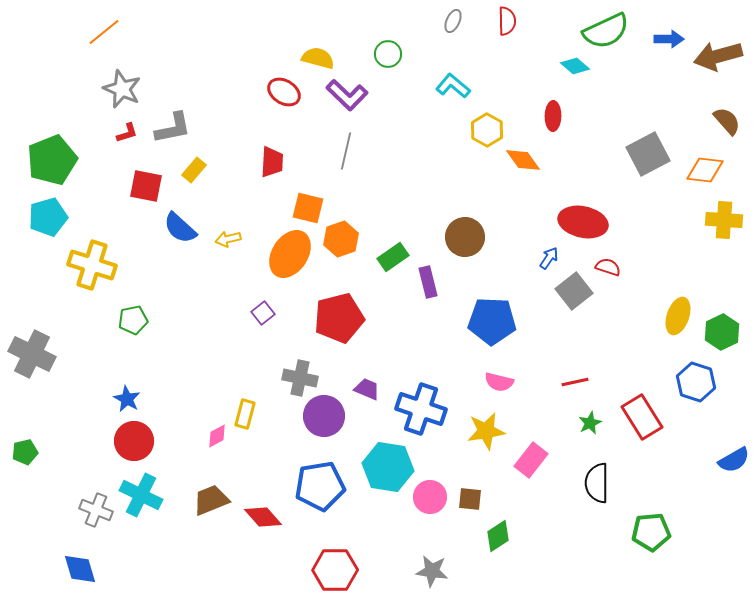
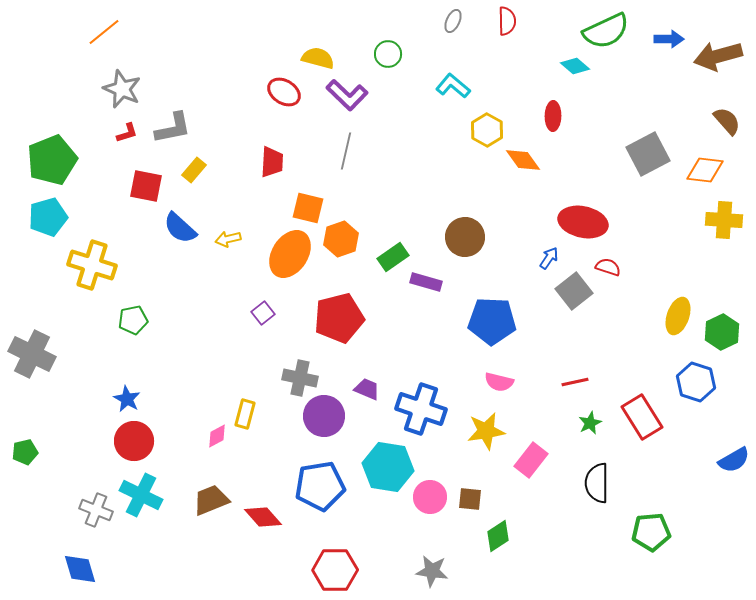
purple rectangle at (428, 282): moved 2 px left; rotated 60 degrees counterclockwise
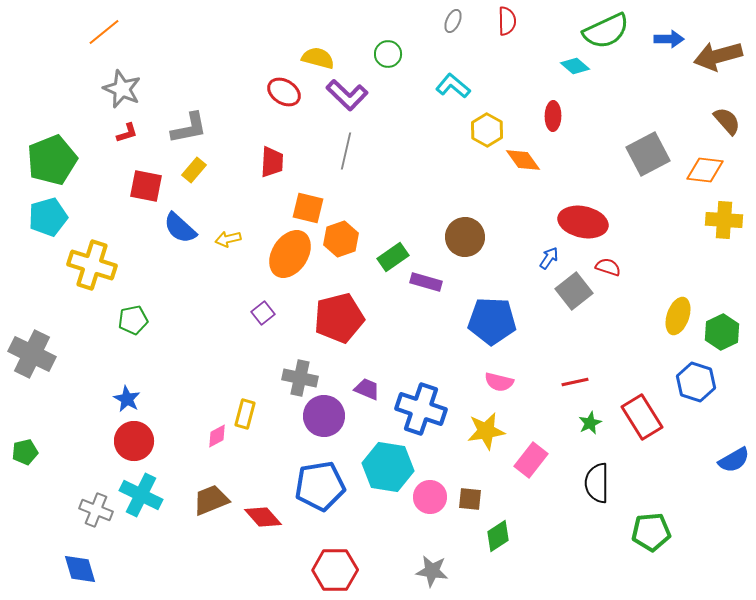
gray L-shape at (173, 128): moved 16 px right
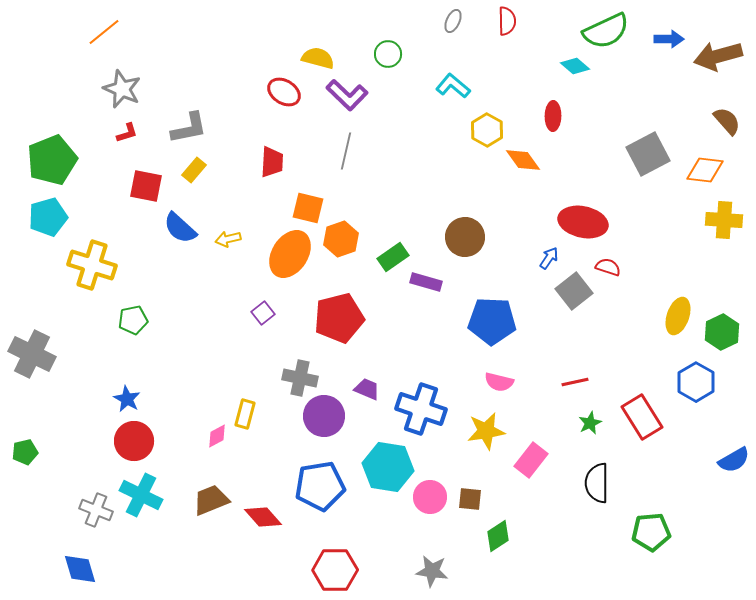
blue hexagon at (696, 382): rotated 12 degrees clockwise
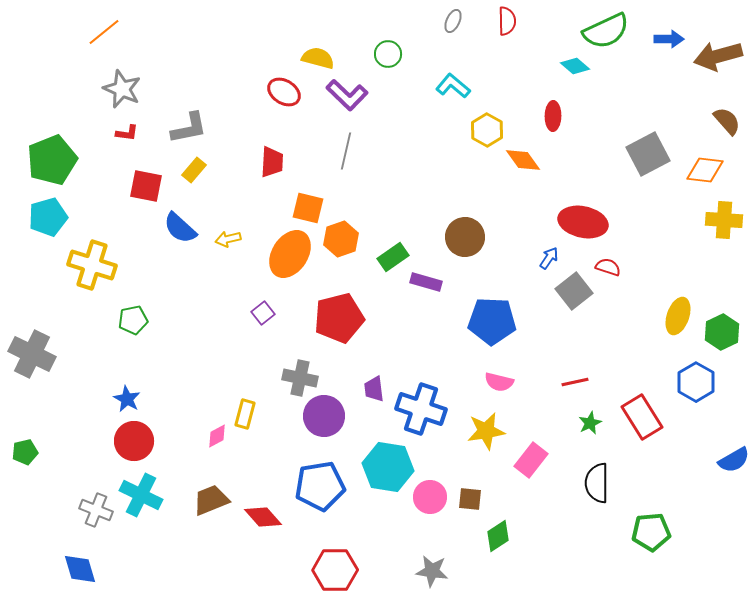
red L-shape at (127, 133): rotated 25 degrees clockwise
purple trapezoid at (367, 389): moved 7 px right; rotated 120 degrees counterclockwise
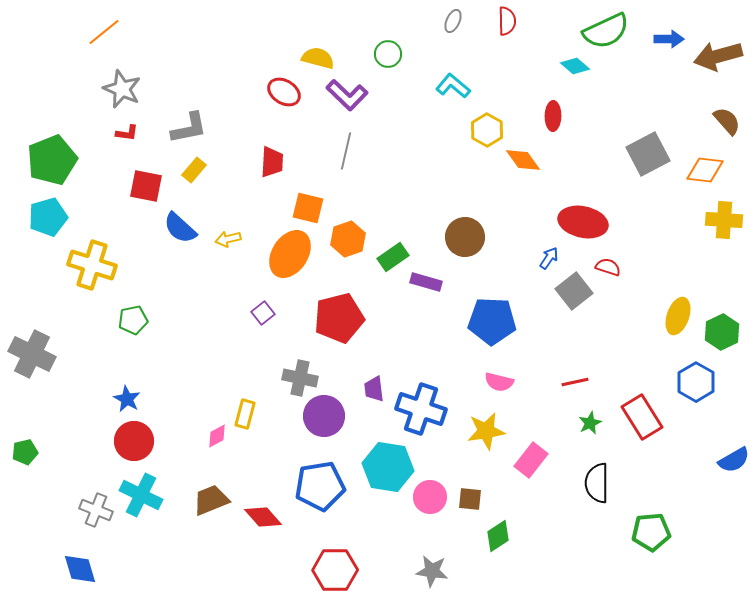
orange hexagon at (341, 239): moved 7 px right
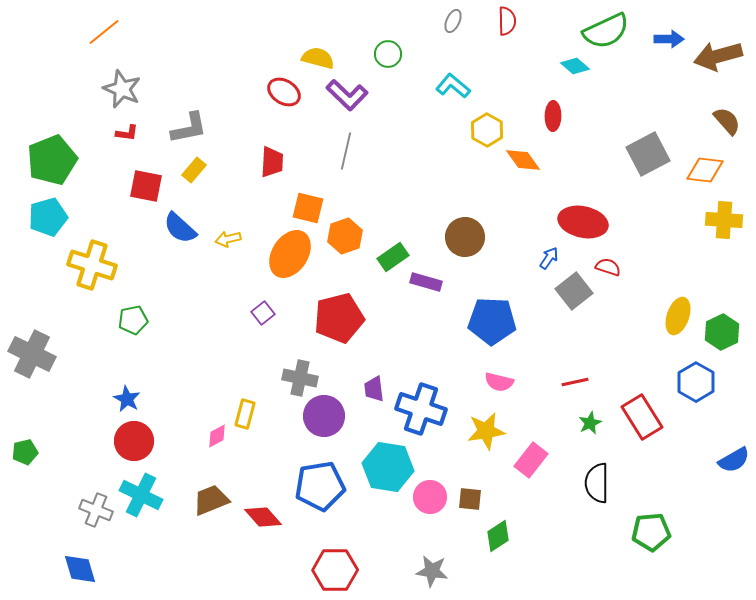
orange hexagon at (348, 239): moved 3 px left, 3 px up
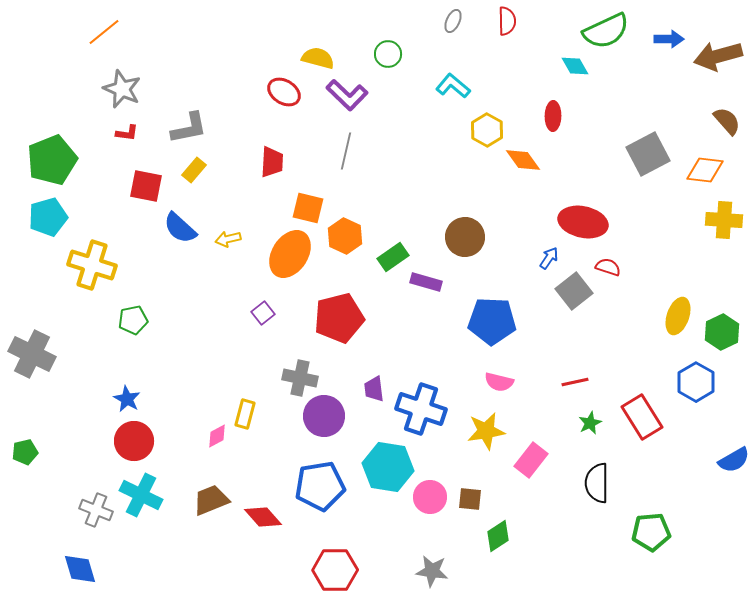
cyan diamond at (575, 66): rotated 20 degrees clockwise
orange hexagon at (345, 236): rotated 16 degrees counterclockwise
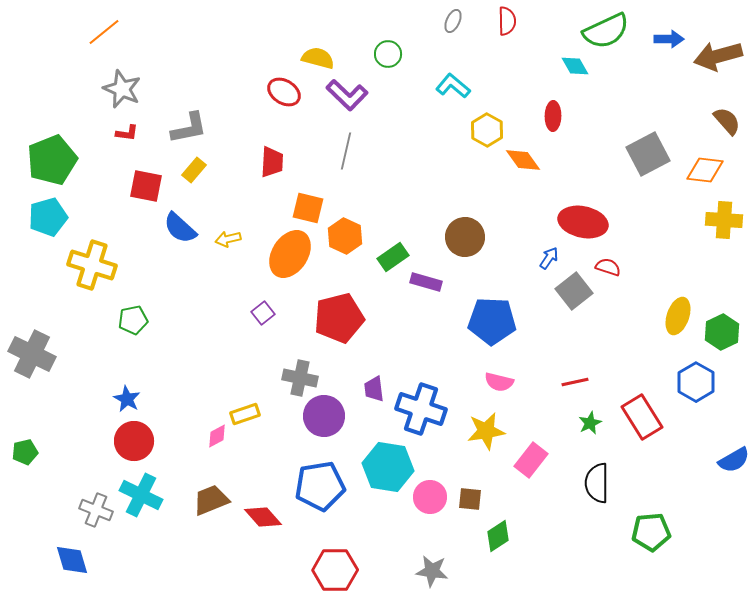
yellow rectangle at (245, 414): rotated 56 degrees clockwise
blue diamond at (80, 569): moved 8 px left, 9 px up
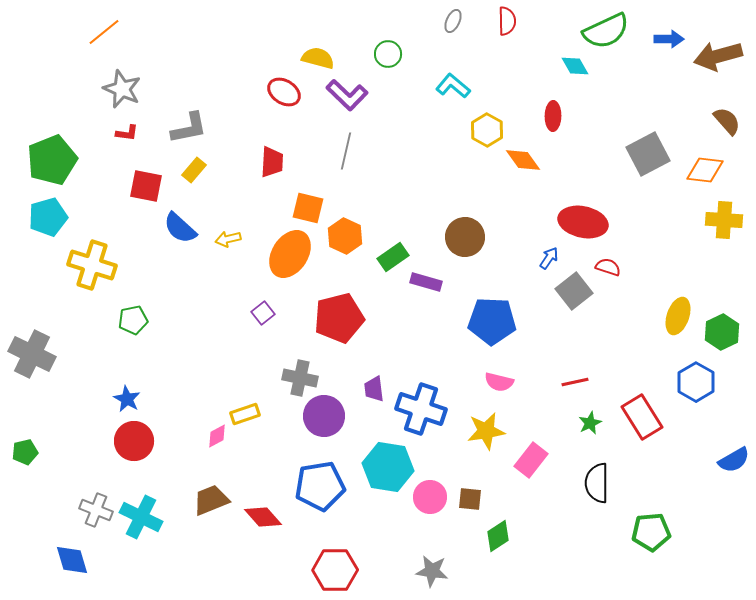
cyan cross at (141, 495): moved 22 px down
